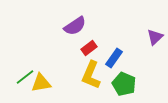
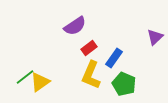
yellow triangle: moved 1 px left, 1 px up; rotated 25 degrees counterclockwise
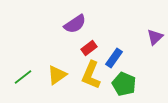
purple semicircle: moved 2 px up
green line: moved 2 px left
yellow triangle: moved 17 px right, 7 px up
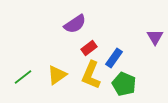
purple triangle: rotated 18 degrees counterclockwise
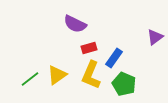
purple semicircle: rotated 60 degrees clockwise
purple triangle: rotated 24 degrees clockwise
red rectangle: rotated 21 degrees clockwise
green line: moved 7 px right, 2 px down
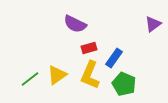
purple triangle: moved 2 px left, 13 px up
yellow L-shape: moved 1 px left
